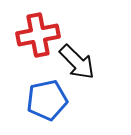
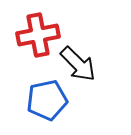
black arrow: moved 1 px right, 2 px down
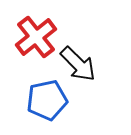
red cross: moved 2 px left, 2 px down; rotated 27 degrees counterclockwise
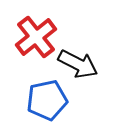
black arrow: rotated 18 degrees counterclockwise
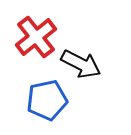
black arrow: moved 3 px right
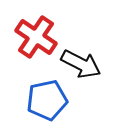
red cross: rotated 18 degrees counterclockwise
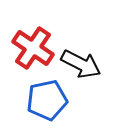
red cross: moved 3 px left, 11 px down
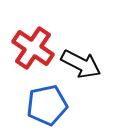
blue pentagon: moved 5 px down
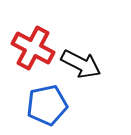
red cross: rotated 6 degrees counterclockwise
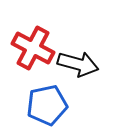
black arrow: moved 3 px left; rotated 12 degrees counterclockwise
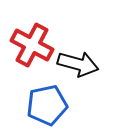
red cross: moved 1 px left, 3 px up
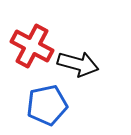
red cross: moved 1 px down
